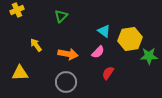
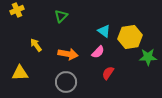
yellow hexagon: moved 2 px up
green star: moved 1 px left, 1 px down
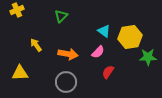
red semicircle: moved 1 px up
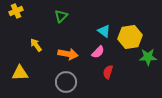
yellow cross: moved 1 px left, 1 px down
red semicircle: rotated 16 degrees counterclockwise
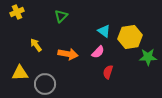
yellow cross: moved 1 px right, 1 px down
gray circle: moved 21 px left, 2 px down
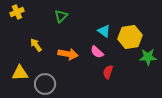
pink semicircle: moved 1 px left; rotated 88 degrees clockwise
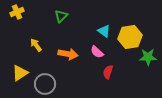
yellow triangle: rotated 30 degrees counterclockwise
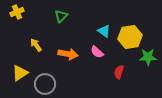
red semicircle: moved 11 px right
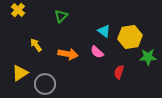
yellow cross: moved 1 px right, 2 px up; rotated 24 degrees counterclockwise
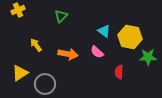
yellow cross: rotated 24 degrees clockwise
yellow hexagon: rotated 20 degrees clockwise
red semicircle: rotated 16 degrees counterclockwise
